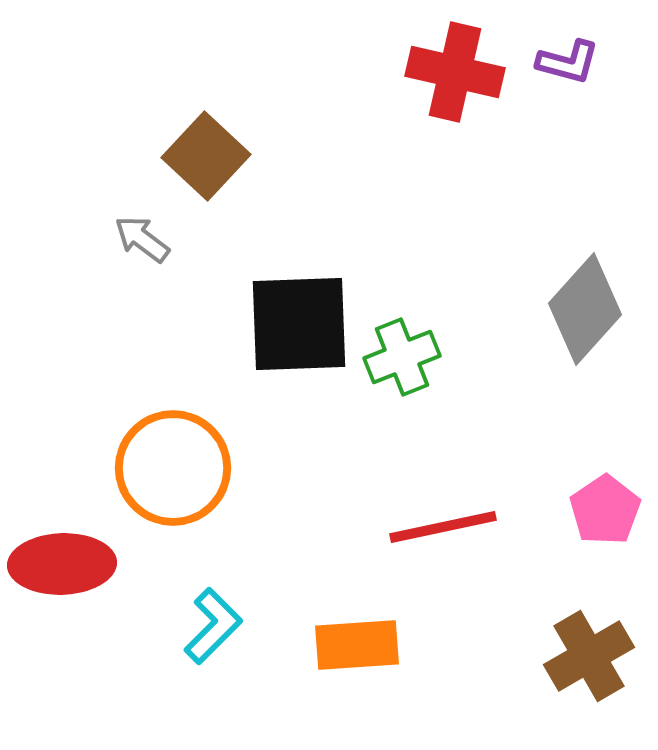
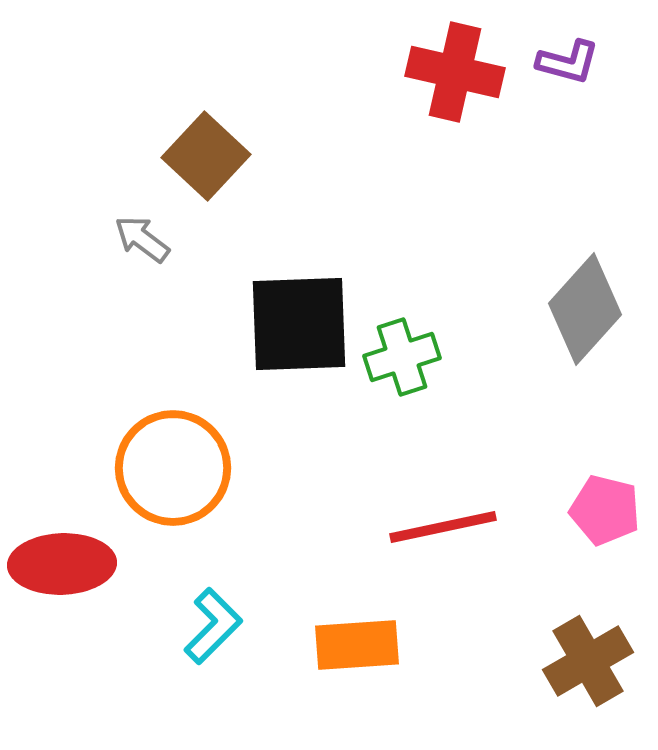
green cross: rotated 4 degrees clockwise
pink pentagon: rotated 24 degrees counterclockwise
brown cross: moved 1 px left, 5 px down
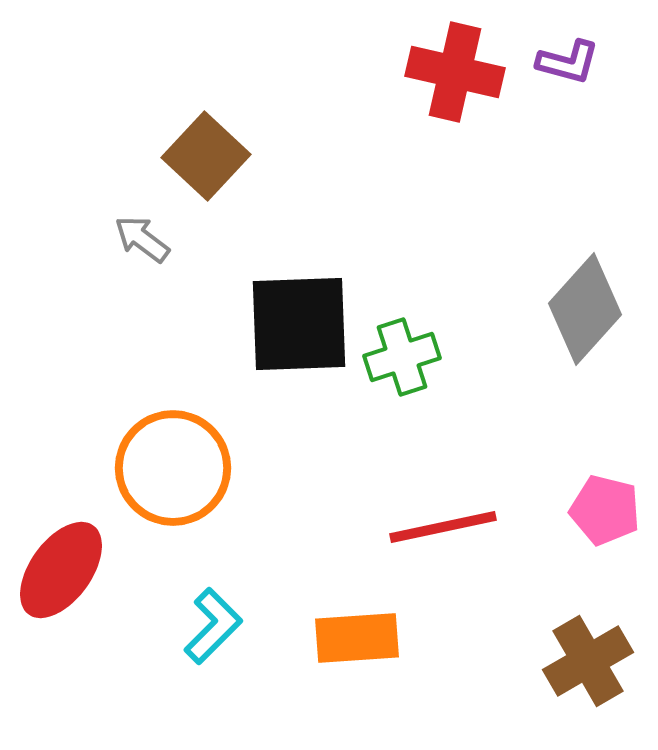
red ellipse: moved 1 px left, 6 px down; rotated 52 degrees counterclockwise
orange rectangle: moved 7 px up
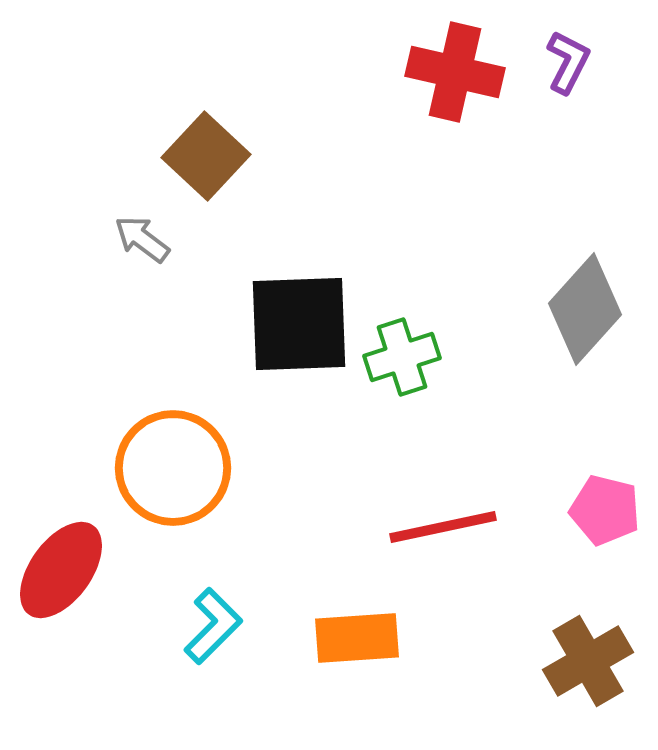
purple L-shape: rotated 78 degrees counterclockwise
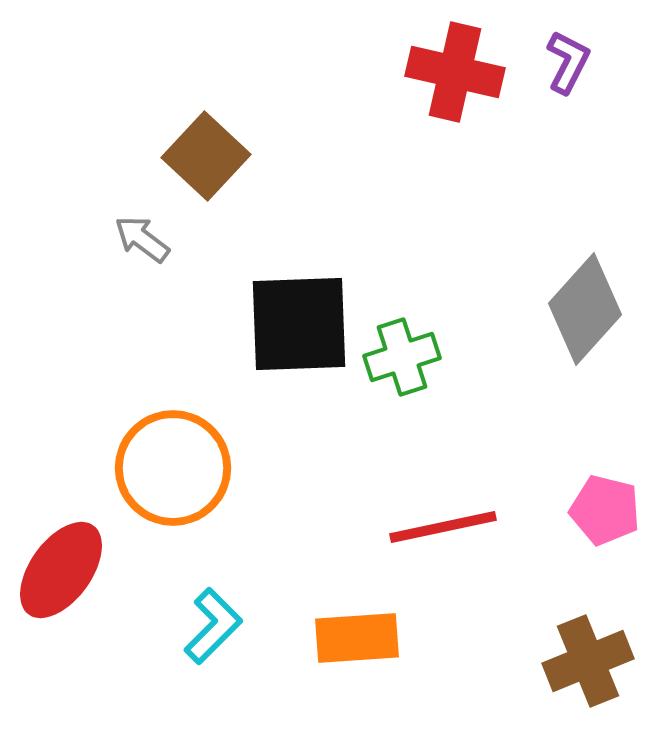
brown cross: rotated 8 degrees clockwise
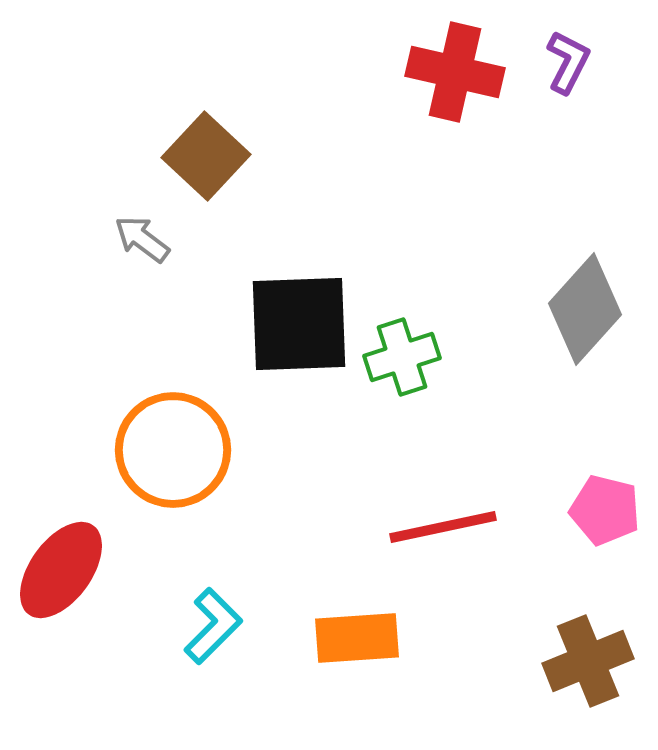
orange circle: moved 18 px up
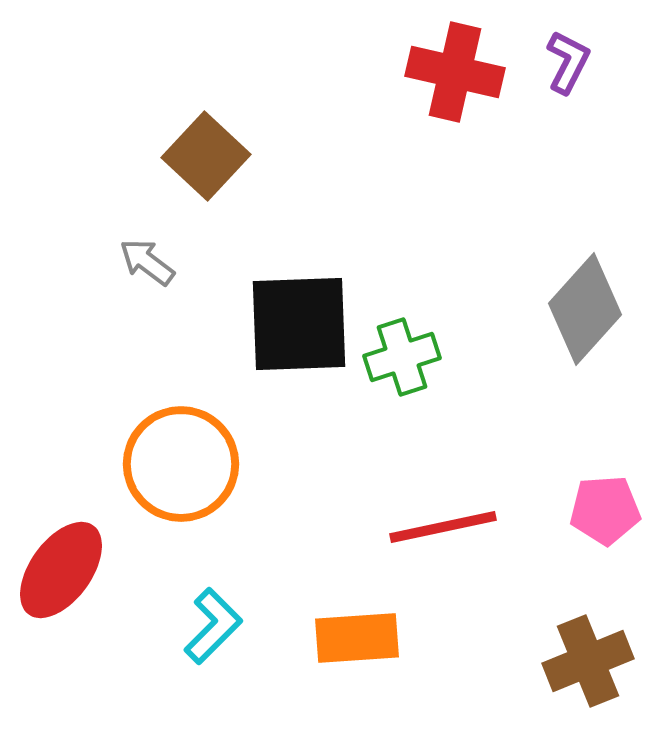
gray arrow: moved 5 px right, 23 px down
orange circle: moved 8 px right, 14 px down
pink pentagon: rotated 18 degrees counterclockwise
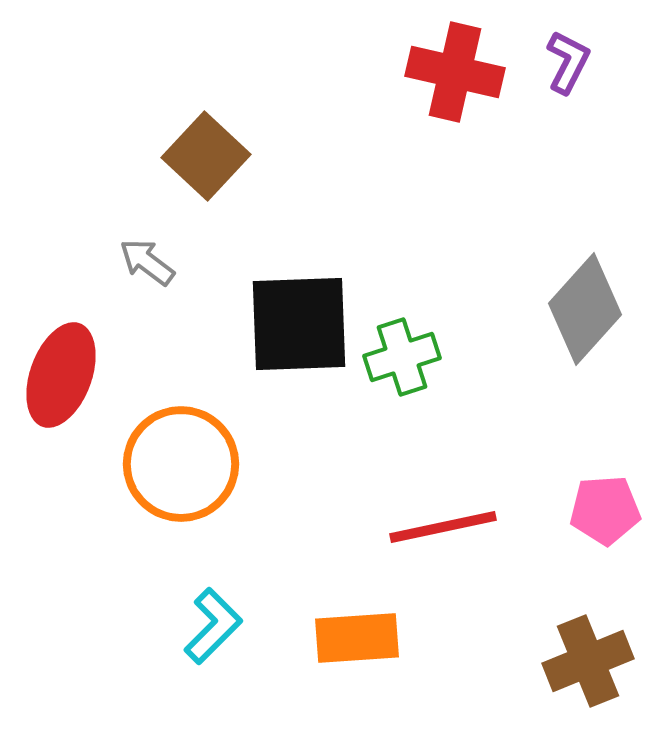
red ellipse: moved 195 px up; rotated 16 degrees counterclockwise
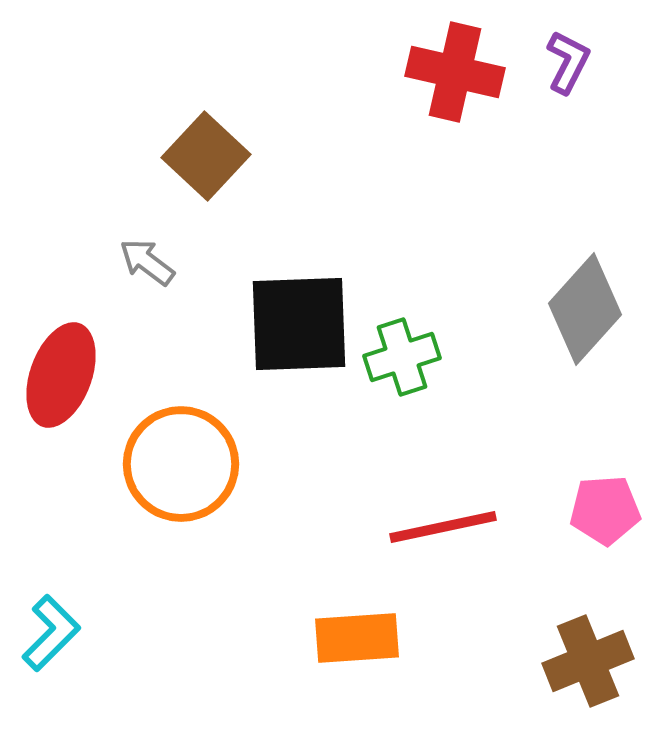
cyan L-shape: moved 162 px left, 7 px down
